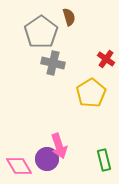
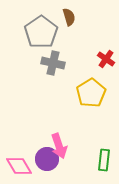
green rectangle: rotated 20 degrees clockwise
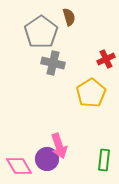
red cross: rotated 30 degrees clockwise
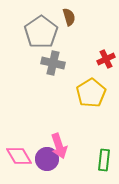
pink diamond: moved 10 px up
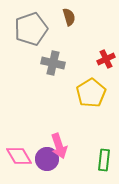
gray pentagon: moved 10 px left, 3 px up; rotated 16 degrees clockwise
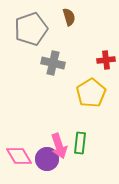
red cross: moved 1 px down; rotated 18 degrees clockwise
green rectangle: moved 24 px left, 17 px up
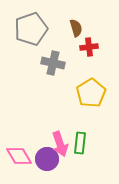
brown semicircle: moved 7 px right, 11 px down
red cross: moved 17 px left, 13 px up
pink arrow: moved 1 px right, 2 px up
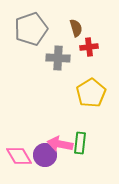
gray cross: moved 5 px right, 5 px up; rotated 10 degrees counterclockwise
pink arrow: rotated 120 degrees clockwise
purple circle: moved 2 px left, 4 px up
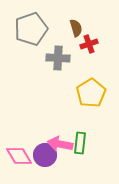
red cross: moved 3 px up; rotated 12 degrees counterclockwise
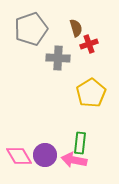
pink arrow: moved 14 px right, 16 px down
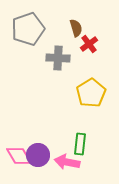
gray pentagon: moved 3 px left
red cross: rotated 18 degrees counterclockwise
green rectangle: moved 1 px down
purple circle: moved 7 px left
pink arrow: moved 7 px left, 2 px down
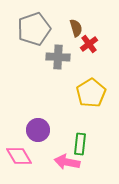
gray pentagon: moved 6 px right
gray cross: moved 1 px up
purple circle: moved 25 px up
